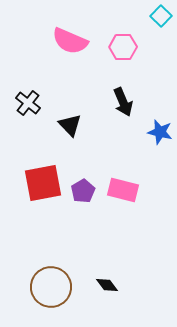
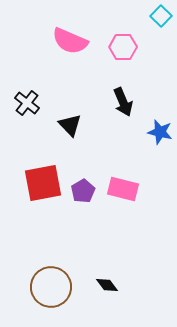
black cross: moved 1 px left
pink rectangle: moved 1 px up
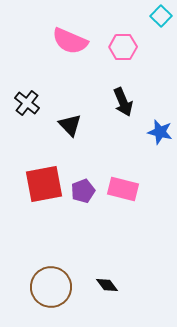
red square: moved 1 px right, 1 px down
purple pentagon: rotated 10 degrees clockwise
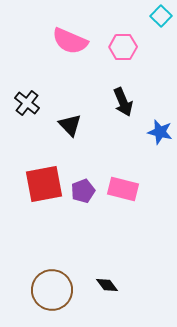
brown circle: moved 1 px right, 3 px down
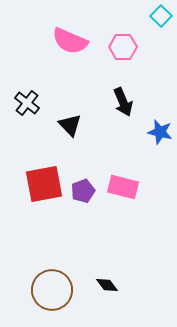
pink rectangle: moved 2 px up
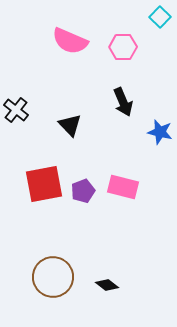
cyan square: moved 1 px left, 1 px down
black cross: moved 11 px left, 7 px down
black diamond: rotated 15 degrees counterclockwise
brown circle: moved 1 px right, 13 px up
